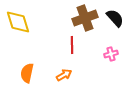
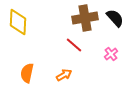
brown cross: rotated 10 degrees clockwise
yellow diamond: rotated 20 degrees clockwise
red line: moved 2 px right; rotated 48 degrees counterclockwise
pink cross: rotated 24 degrees counterclockwise
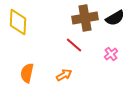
black semicircle: rotated 102 degrees clockwise
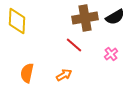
black semicircle: moved 1 px up
yellow diamond: moved 1 px left, 1 px up
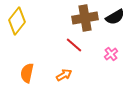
yellow diamond: rotated 36 degrees clockwise
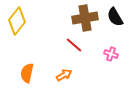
black semicircle: rotated 90 degrees clockwise
pink cross: rotated 32 degrees counterclockwise
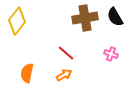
red line: moved 8 px left, 8 px down
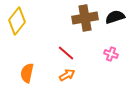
black semicircle: rotated 102 degrees clockwise
orange arrow: moved 3 px right
